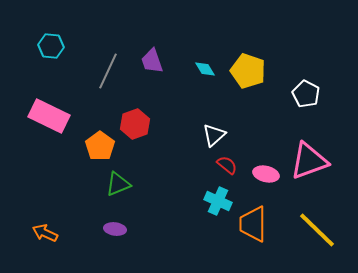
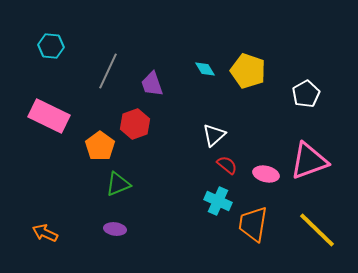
purple trapezoid: moved 23 px down
white pentagon: rotated 16 degrees clockwise
orange trapezoid: rotated 9 degrees clockwise
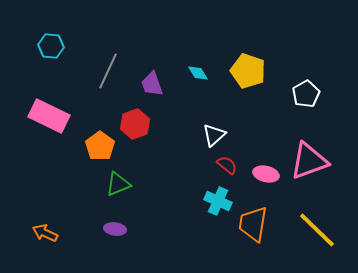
cyan diamond: moved 7 px left, 4 px down
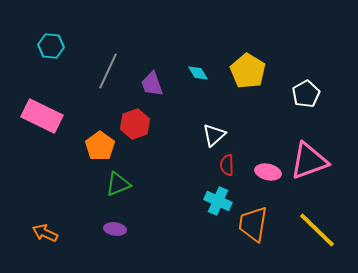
yellow pentagon: rotated 12 degrees clockwise
pink rectangle: moved 7 px left
red semicircle: rotated 130 degrees counterclockwise
pink ellipse: moved 2 px right, 2 px up
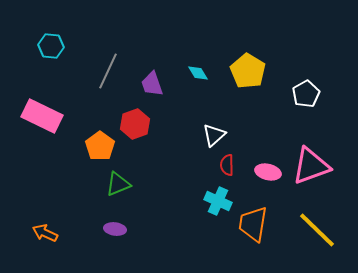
pink triangle: moved 2 px right, 5 px down
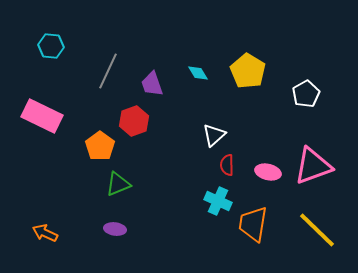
red hexagon: moved 1 px left, 3 px up
pink triangle: moved 2 px right
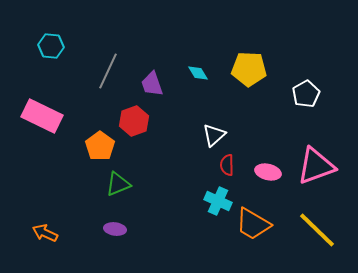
yellow pentagon: moved 1 px right, 2 px up; rotated 28 degrees counterclockwise
pink triangle: moved 3 px right
orange trapezoid: rotated 69 degrees counterclockwise
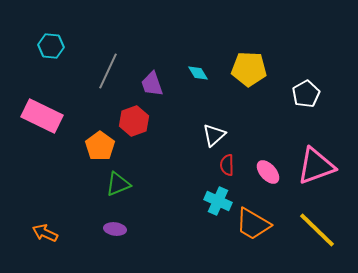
pink ellipse: rotated 35 degrees clockwise
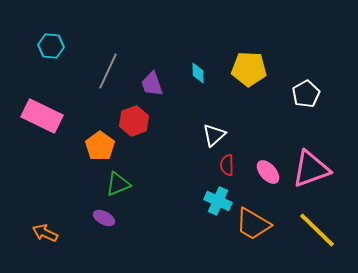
cyan diamond: rotated 30 degrees clockwise
pink triangle: moved 5 px left, 3 px down
purple ellipse: moved 11 px left, 11 px up; rotated 20 degrees clockwise
